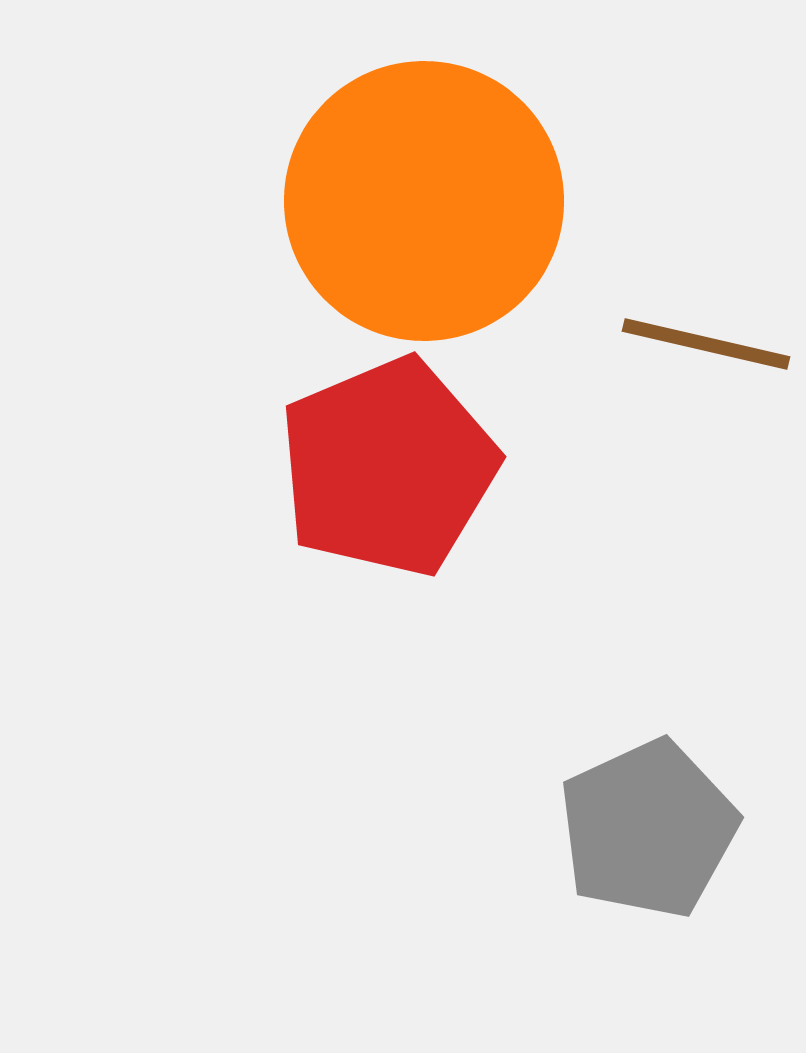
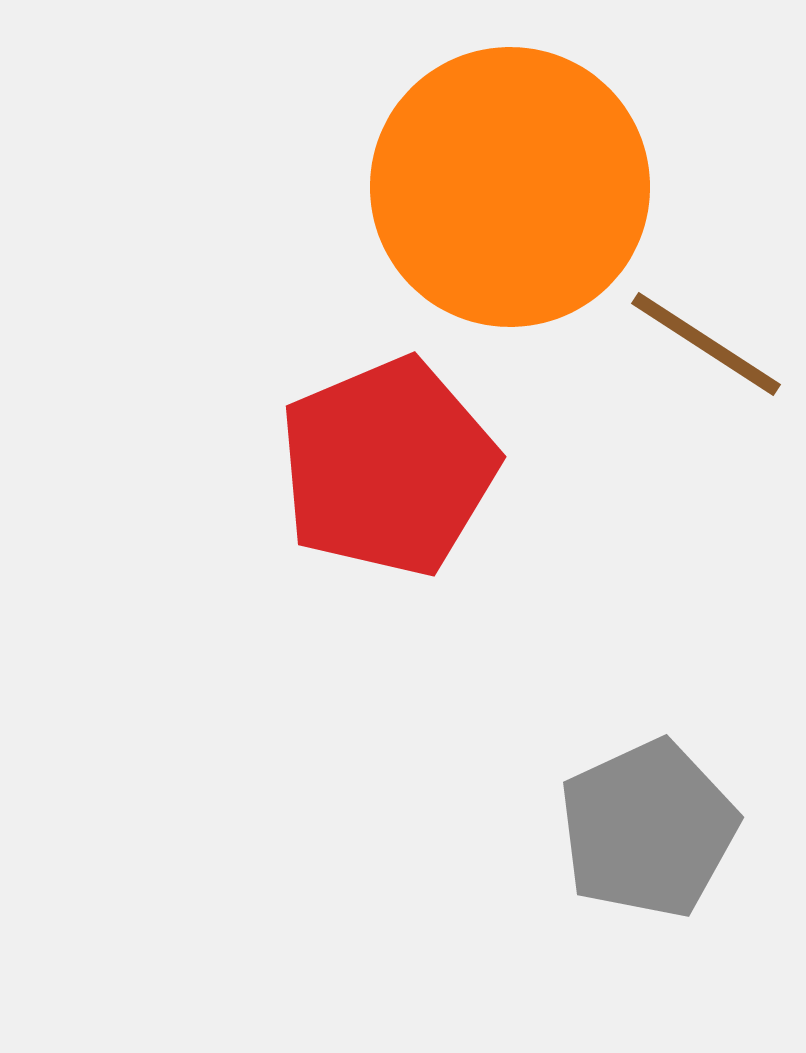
orange circle: moved 86 px right, 14 px up
brown line: rotated 20 degrees clockwise
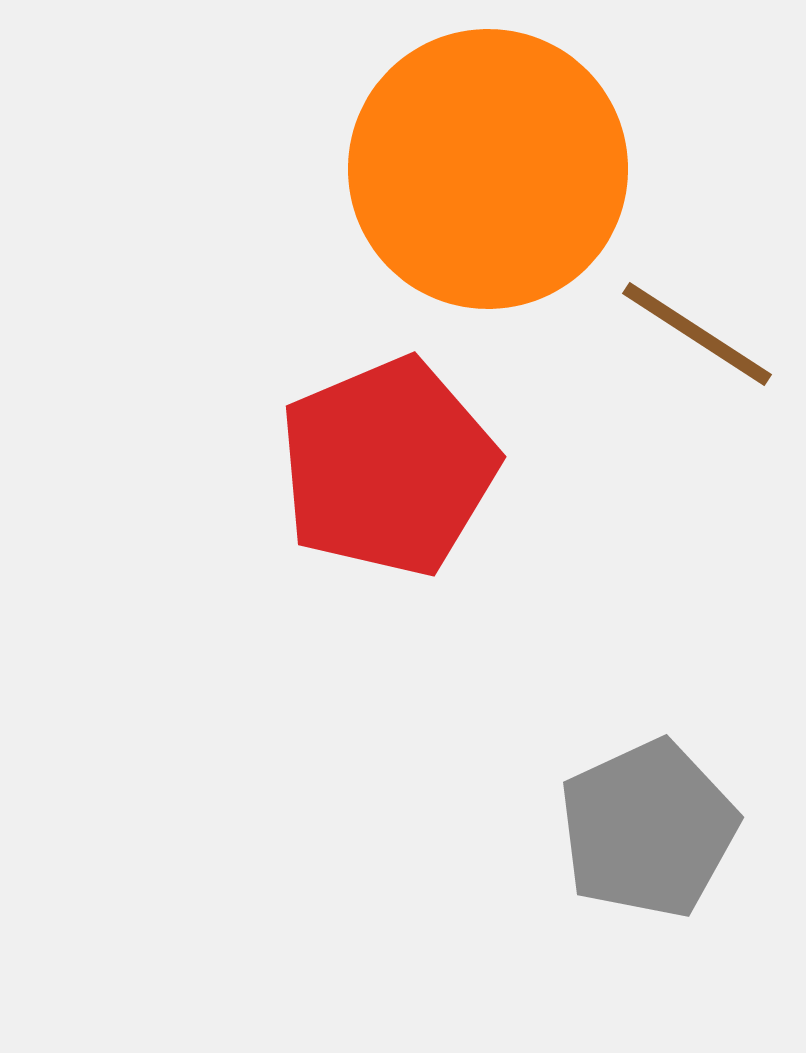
orange circle: moved 22 px left, 18 px up
brown line: moved 9 px left, 10 px up
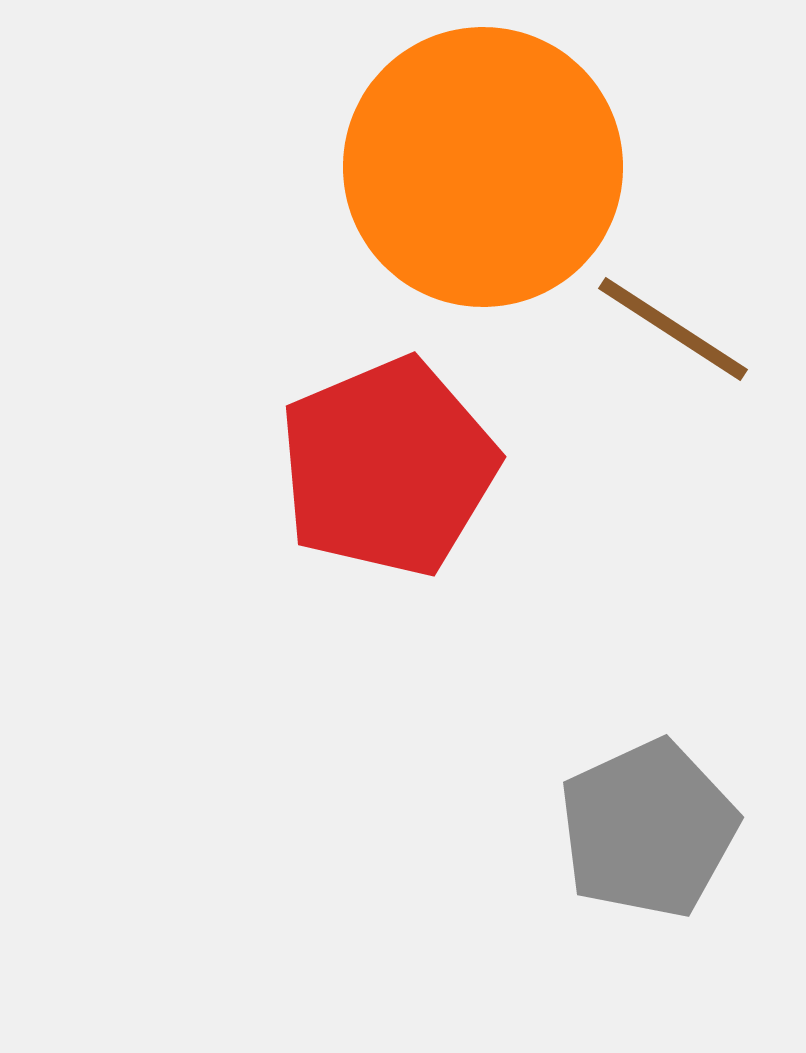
orange circle: moved 5 px left, 2 px up
brown line: moved 24 px left, 5 px up
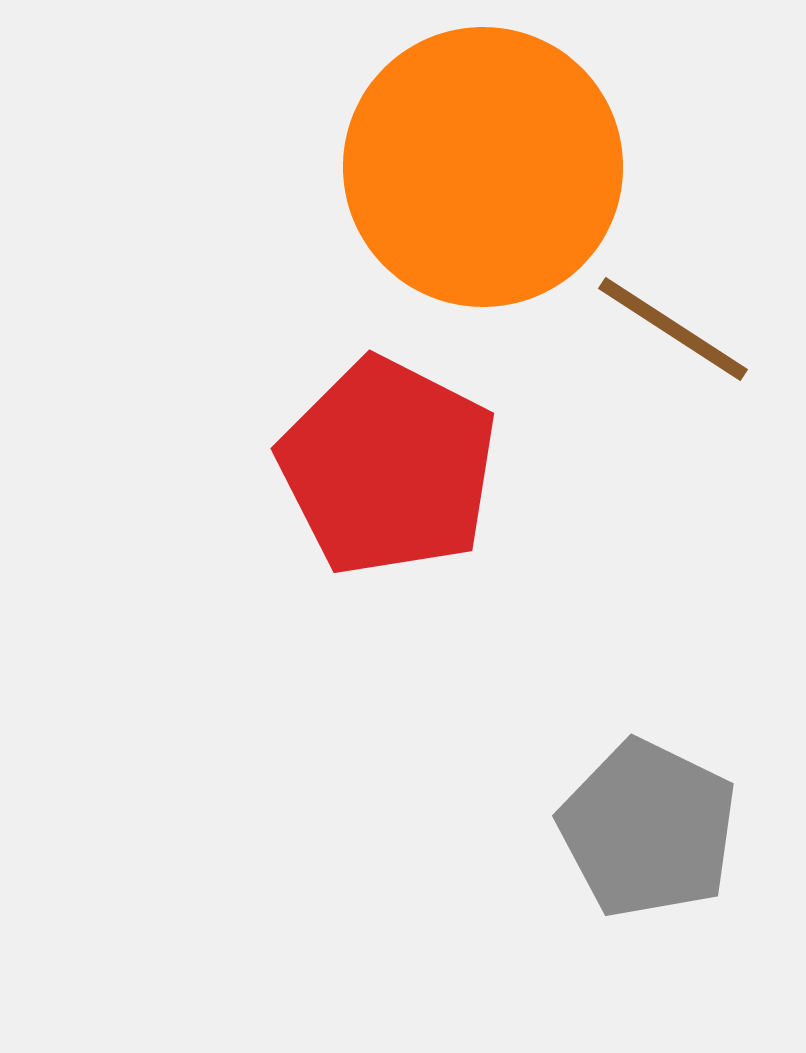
red pentagon: rotated 22 degrees counterclockwise
gray pentagon: rotated 21 degrees counterclockwise
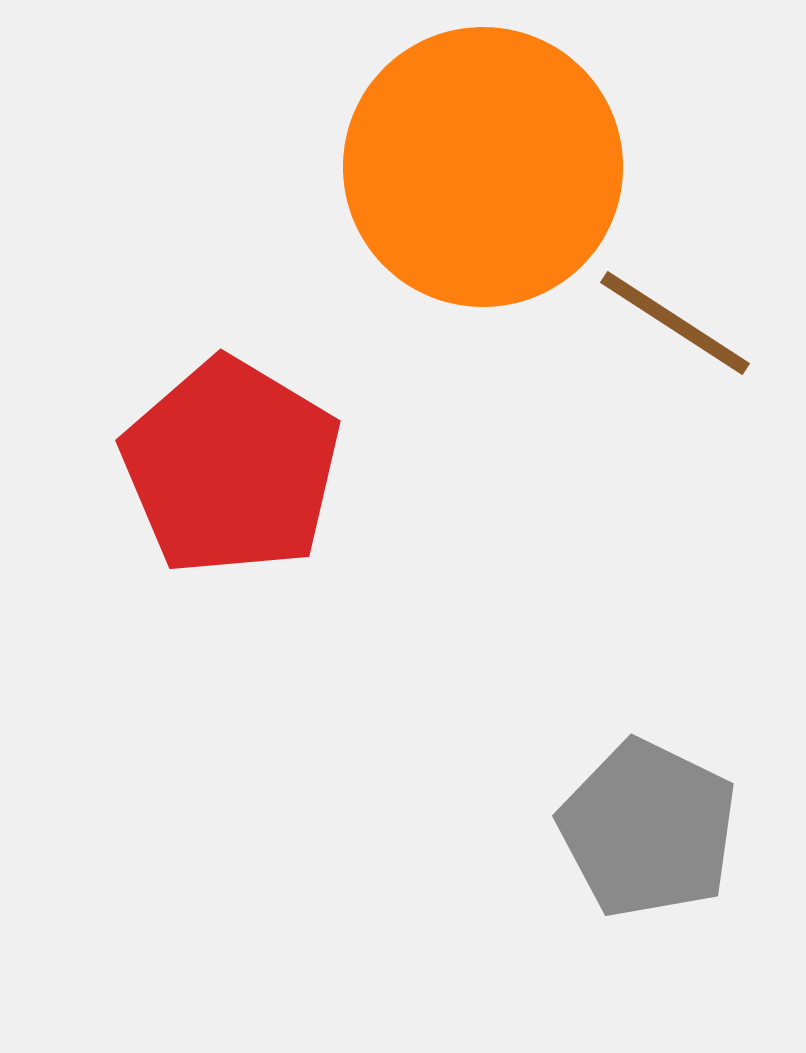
brown line: moved 2 px right, 6 px up
red pentagon: moved 157 px left; rotated 4 degrees clockwise
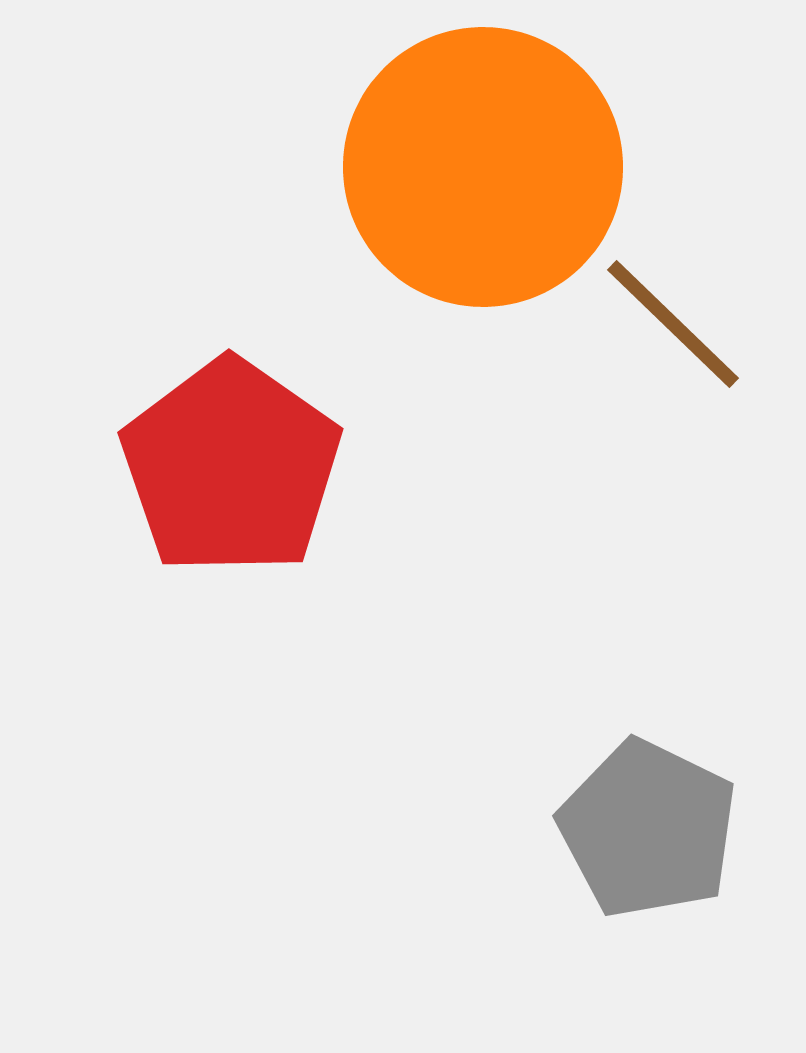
brown line: moved 2 px left, 1 px down; rotated 11 degrees clockwise
red pentagon: rotated 4 degrees clockwise
